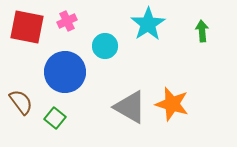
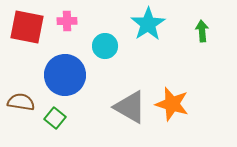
pink cross: rotated 24 degrees clockwise
blue circle: moved 3 px down
brown semicircle: rotated 44 degrees counterclockwise
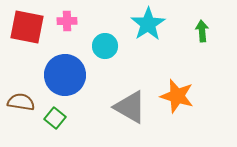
orange star: moved 5 px right, 8 px up
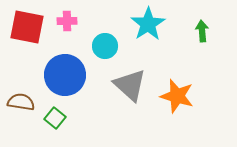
gray triangle: moved 22 px up; rotated 12 degrees clockwise
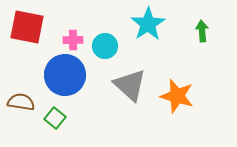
pink cross: moved 6 px right, 19 px down
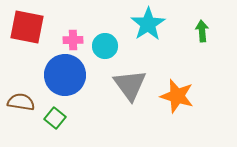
gray triangle: rotated 12 degrees clockwise
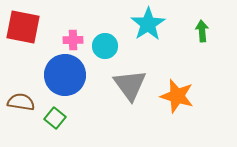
red square: moved 4 px left
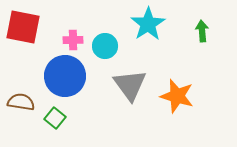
blue circle: moved 1 px down
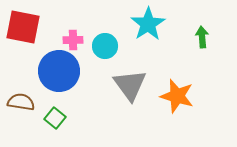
green arrow: moved 6 px down
blue circle: moved 6 px left, 5 px up
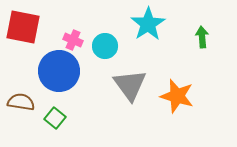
pink cross: rotated 24 degrees clockwise
